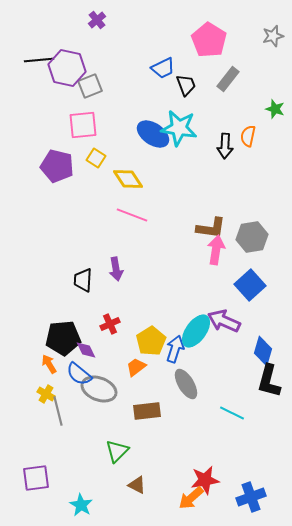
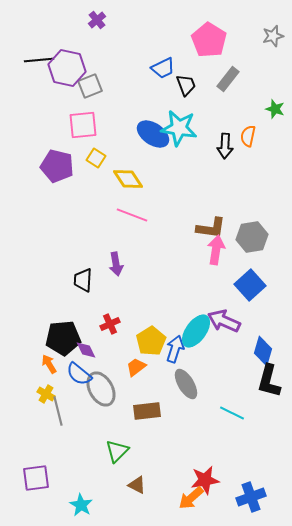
purple arrow at (116, 269): moved 5 px up
gray ellipse at (99, 389): moved 2 px right; rotated 40 degrees clockwise
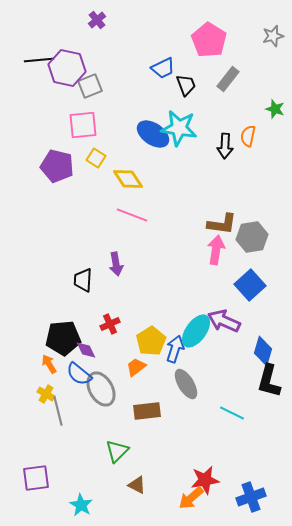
brown L-shape at (211, 228): moved 11 px right, 4 px up
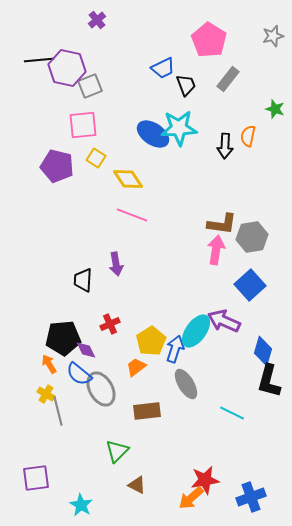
cyan star at (179, 128): rotated 12 degrees counterclockwise
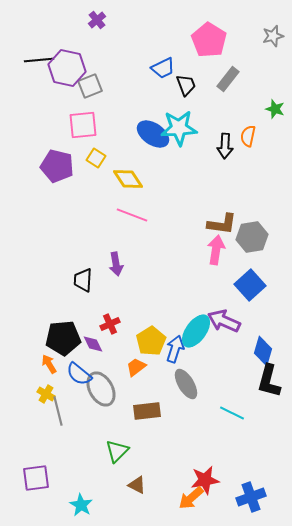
purple diamond at (86, 350): moved 7 px right, 6 px up
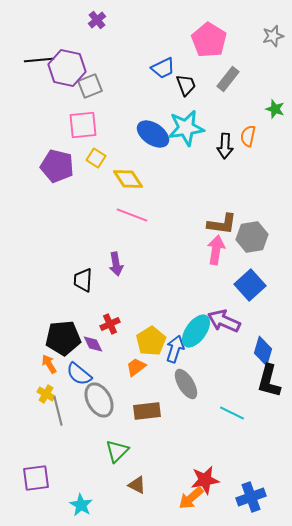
cyan star at (179, 128): moved 7 px right; rotated 6 degrees counterclockwise
gray ellipse at (101, 389): moved 2 px left, 11 px down
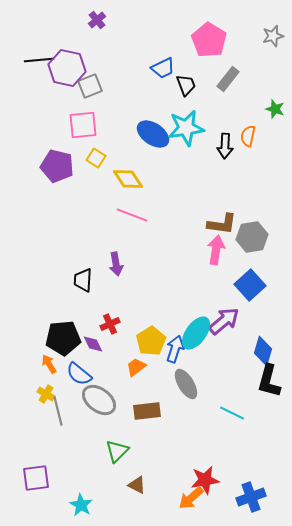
purple arrow at (224, 321): rotated 116 degrees clockwise
cyan ellipse at (196, 331): moved 2 px down
gray ellipse at (99, 400): rotated 24 degrees counterclockwise
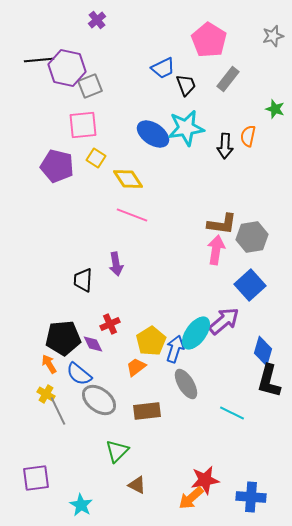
gray line at (58, 411): rotated 12 degrees counterclockwise
blue cross at (251, 497): rotated 24 degrees clockwise
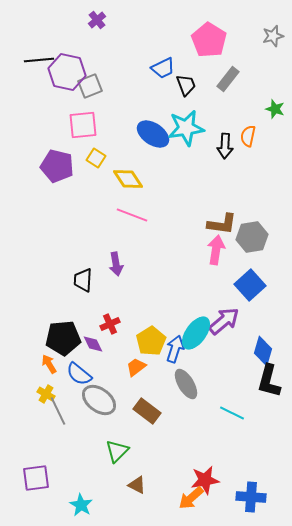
purple hexagon at (67, 68): moved 4 px down
brown rectangle at (147, 411): rotated 44 degrees clockwise
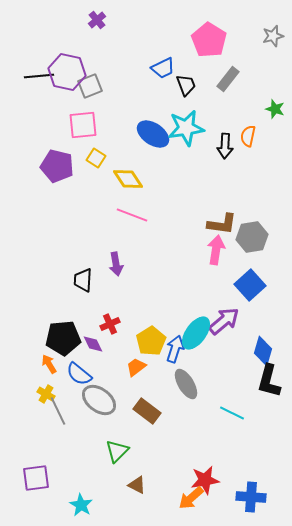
black line at (39, 60): moved 16 px down
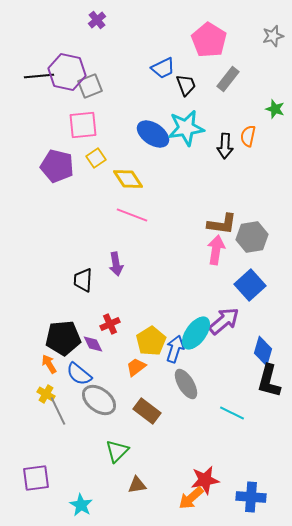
yellow square at (96, 158): rotated 24 degrees clockwise
brown triangle at (137, 485): rotated 36 degrees counterclockwise
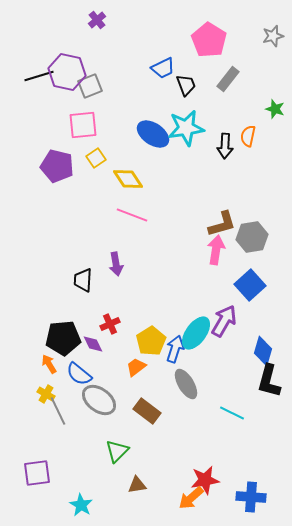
black line at (39, 76): rotated 12 degrees counterclockwise
brown L-shape at (222, 224): rotated 24 degrees counterclockwise
purple arrow at (224, 321): rotated 20 degrees counterclockwise
purple square at (36, 478): moved 1 px right, 5 px up
